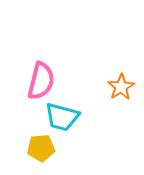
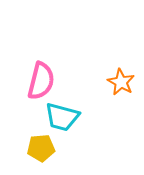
orange star: moved 5 px up; rotated 12 degrees counterclockwise
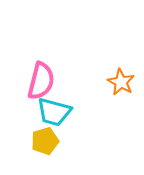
cyan trapezoid: moved 8 px left, 5 px up
yellow pentagon: moved 4 px right, 7 px up; rotated 12 degrees counterclockwise
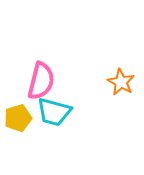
yellow pentagon: moved 27 px left, 23 px up
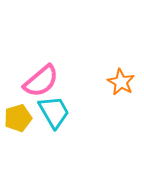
pink semicircle: rotated 36 degrees clockwise
cyan trapezoid: rotated 135 degrees counterclockwise
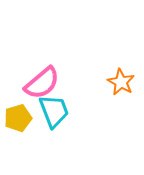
pink semicircle: moved 1 px right, 2 px down
cyan trapezoid: moved 1 px up; rotated 9 degrees clockwise
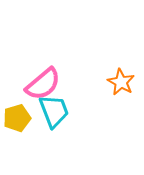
pink semicircle: moved 1 px right, 1 px down
yellow pentagon: moved 1 px left
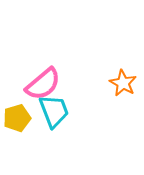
orange star: moved 2 px right, 1 px down
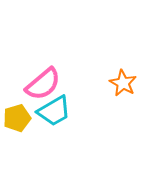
cyan trapezoid: rotated 81 degrees clockwise
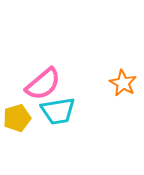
cyan trapezoid: moved 4 px right; rotated 21 degrees clockwise
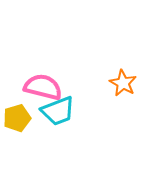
pink semicircle: moved 3 px down; rotated 126 degrees counterclockwise
cyan trapezoid: rotated 12 degrees counterclockwise
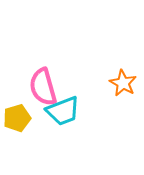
pink semicircle: rotated 120 degrees counterclockwise
cyan trapezoid: moved 5 px right
